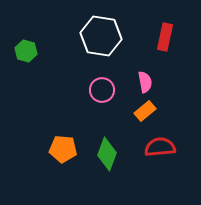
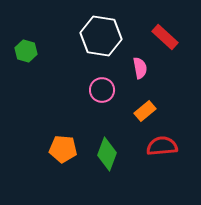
red rectangle: rotated 60 degrees counterclockwise
pink semicircle: moved 5 px left, 14 px up
red semicircle: moved 2 px right, 1 px up
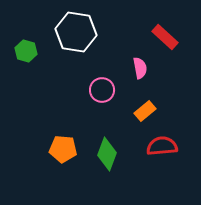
white hexagon: moved 25 px left, 4 px up
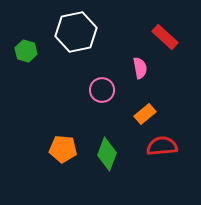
white hexagon: rotated 21 degrees counterclockwise
orange rectangle: moved 3 px down
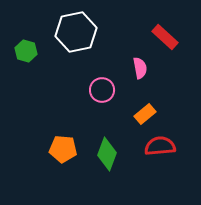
red semicircle: moved 2 px left
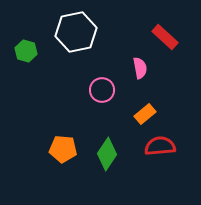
green diamond: rotated 12 degrees clockwise
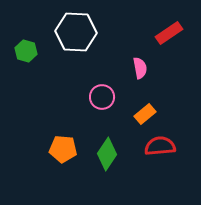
white hexagon: rotated 15 degrees clockwise
red rectangle: moved 4 px right, 4 px up; rotated 76 degrees counterclockwise
pink circle: moved 7 px down
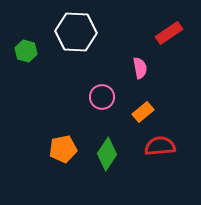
orange rectangle: moved 2 px left, 2 px up
orange pentagon: rotated 16 degrees counterclockwise
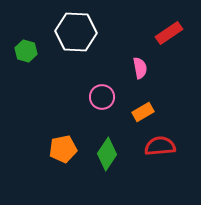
orange rectangle: rotated 10 degrees clockwise
